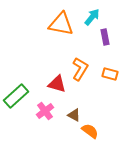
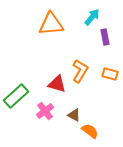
orange triangle: moved 10 px left; rotated 16 degrees counterclockwise
orange L-shape: moved 2 px down
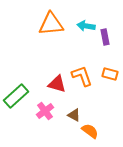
cyan arrow: moved 6 px left, 9 px down; rotated 120 degrees counterclockwise
orange L-shape: moved 2 px right, 5 px down; rotated 50 degrees counterclockwise
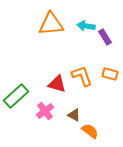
purple rectangle: rotated 21 degrees counterclockwise
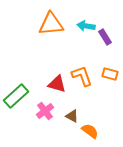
brown triangle: moved 2 px left, 1 px down
